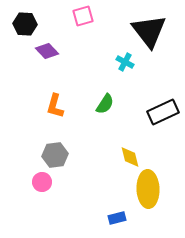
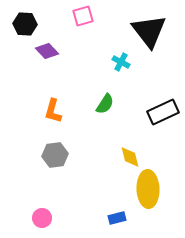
cyan cross: moved 4 px left
orange L-shape: moved 2 px left, 5 px down
pink circle: moved 36 px down
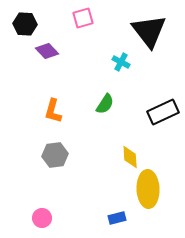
pink square: moved 2 px down
yellow diamond: rotated 10 degrees clockwise
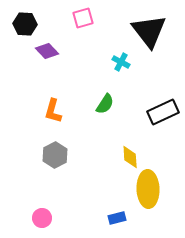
gray hexagon: rotated 20 degrees counterclockwise
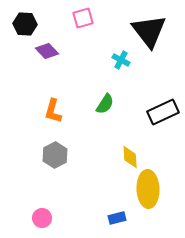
cyan cross: moved 2 px up
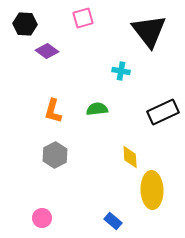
purple diamond: rotated 10 degrees counterclockwise
cyan cross: moved 11 px down; rotated 18 degrees counterclockwise
green semicircle: moved 8 px left, 5 px down; rotated 130 degrees counterclockwise
yellow ellipse: moved 4 px right, 1 px down
blue rectangle: moved 4 px left, 3 px down; rotated 54 degrees clockwise
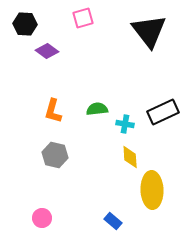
cyan cross: moved 4 px right, 53 px down
gray hexagon: rotated 20 degrees counterclockwise
